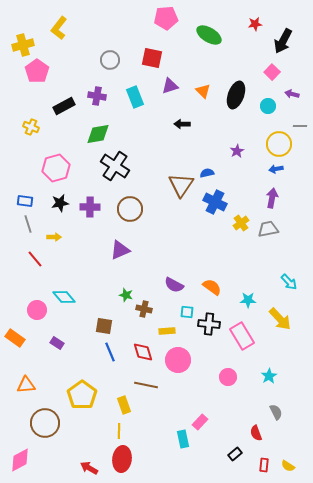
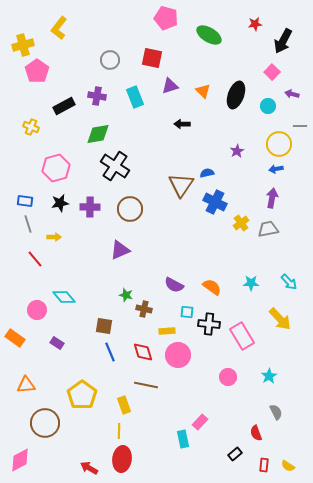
pink pentagon at (166, 18): rotated 20 degrees clockwise
cyan star at (248, 300): moved 3 px right, 17 px up
pink circle at (178, 360): moved 5 px up
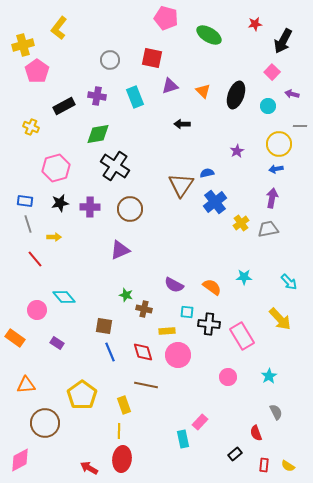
blue cross at (215, 202): rotated 25 degrees clockwise
cyan star at (251, 283): moved 7 px left, 6 px up
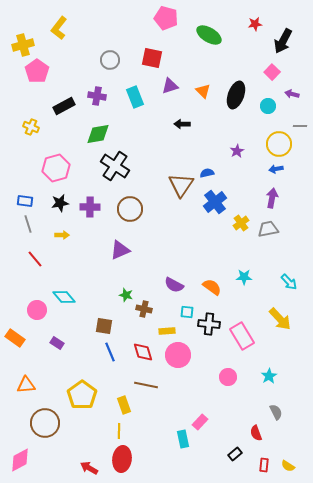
yellow arrow at (54, 237): moved 8 px right, 2 px up
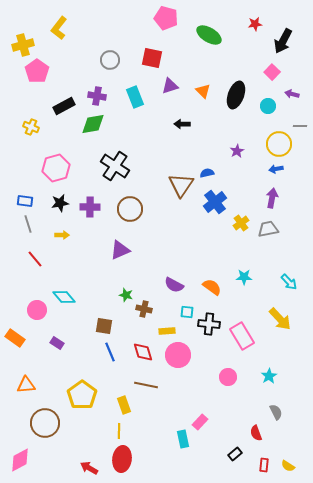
green diamond at (98, 134): moved 5 px left, 10 px up
